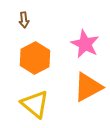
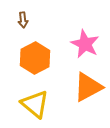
brown arrow: moved 1 px left
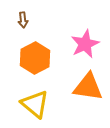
pink star: rotated 20 degrees clockwise
orange triangle: rotated 36 degrees clockwise
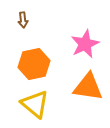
orange hexagon: moved 1 px left, 6 px down; rotated 16 degrees clockwise
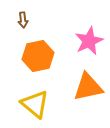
pink star: moved 4 px right, 3 px up
orange hexagon: moved 4 px right, 8 px up
orange triangle: rotated 20 degrees counterclockwise
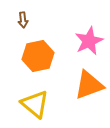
orange triangle: moved 1 px right, 2 px up; rotated 8 degrees counterclockwise
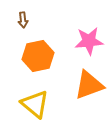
pink star: rotated 20 degrees clockwise
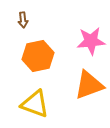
pink star: moved 2 px right
yellow triangle: rotated 20 degrees counterclockwise
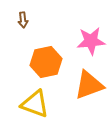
orange hexagon: moved 8 px right, 6 px down
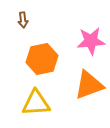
orange hexagon: moved 4 px left, 3 px up
yellow triangle: moved 1 px right, 1 px up; rotated 24 degrees counterclockwise
